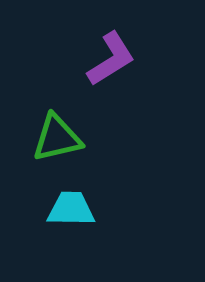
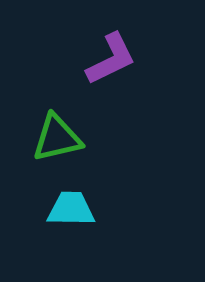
purple L-shape: rotated 6 degrees clockwise
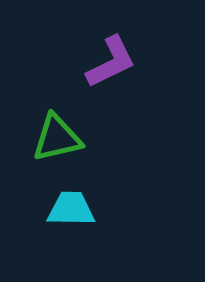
purple L-shape: moved 3 px down
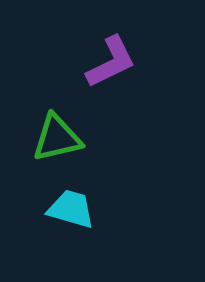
cyan trapezoid: rotated 15 degrees clockwise
